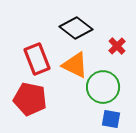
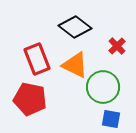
black diamond: moved 1 px left, 1 px up
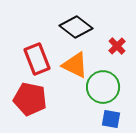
black diamond: moved 1 px right
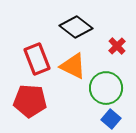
orange triangle: moved 2 px left, 1 px down
green circle: moved 3 px right, 1 px down
red pentagon: moved 2 px down; rotated 8 degrees counterclockwise
blue square: rotated 30 degrees clockwise
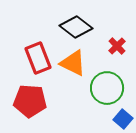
red rectangle: moved 1 px right, 1 px up
orange triangle: moved 3 px up
green circle: moved 1 px right
blue square: moved 12 px right
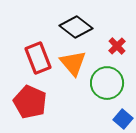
orange triangle: rotated 24 degrees clockwise
green circle: moved 5 px up
red pentagon: moved 1 px down; rotated 20 degrees clockwise
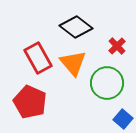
red rectangle: rotated 8 degrees counterclockwise
